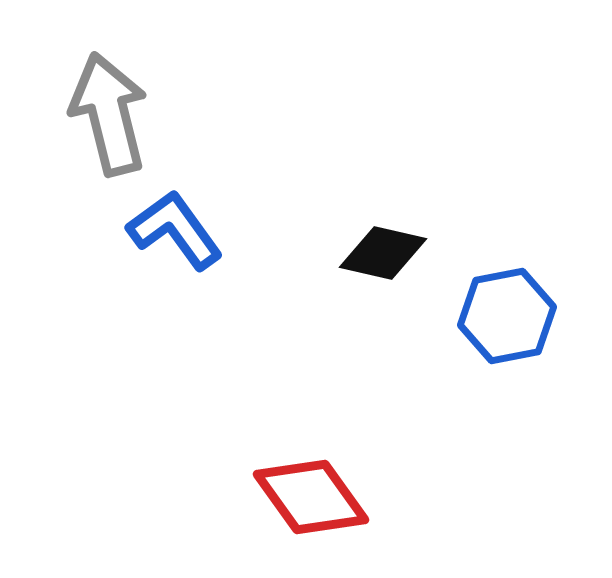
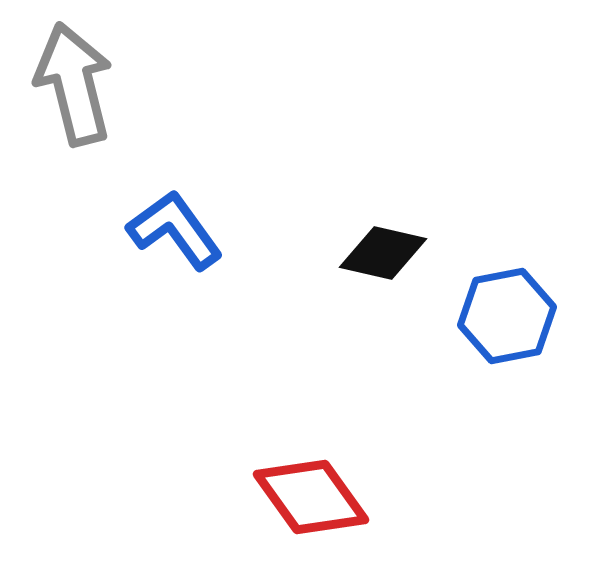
gray arrow: moved 35 px left, 30 px up
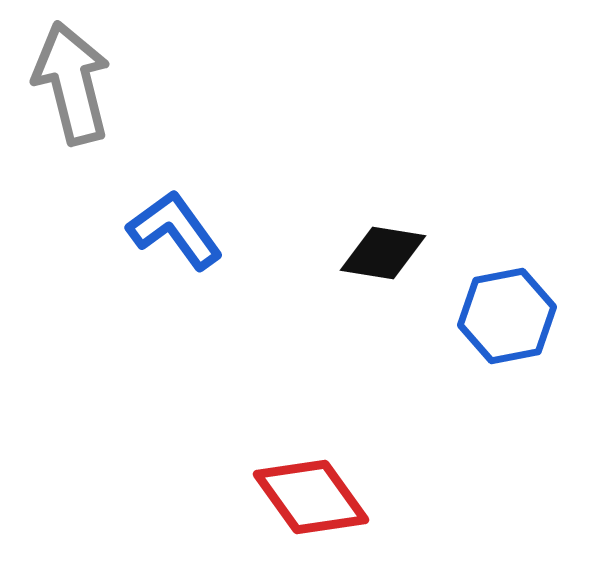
gray arrow: moved 2 px left, 1 px up
black diamond: rotated 4 degrees counterclockwise
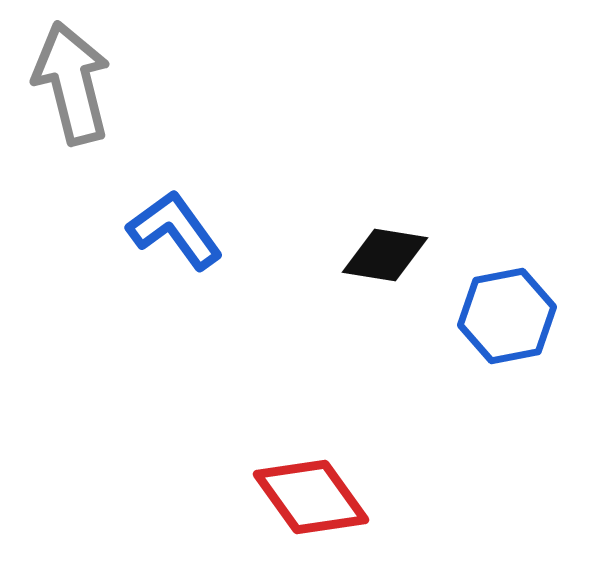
black diamond: moved 2 px right, 2 px down
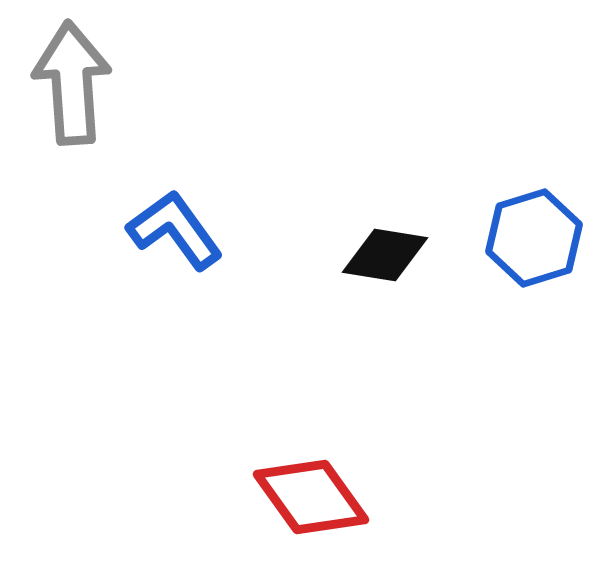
gray arrow: rotated 10 degrees clockwise
blue hexagon: moved 27 px right, 78 px up; rotated 6 degrees counterclockwise
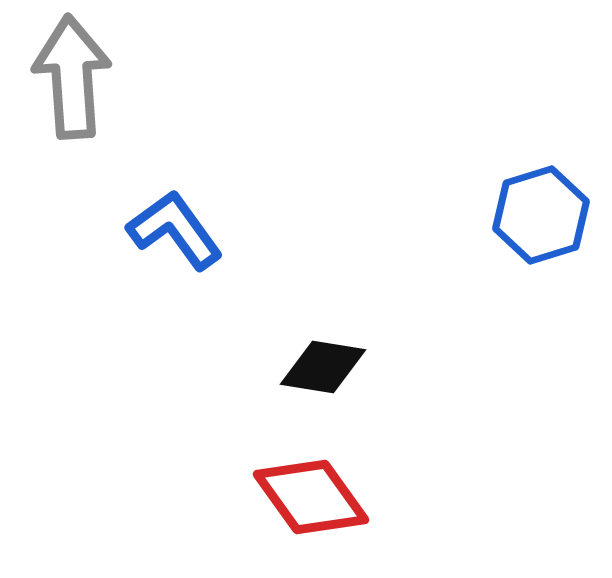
gray arrow: moved 6 px up
blue hexagon: moved 7 px right, 23 px up
black diamond: moved 62 px left, 112 px down
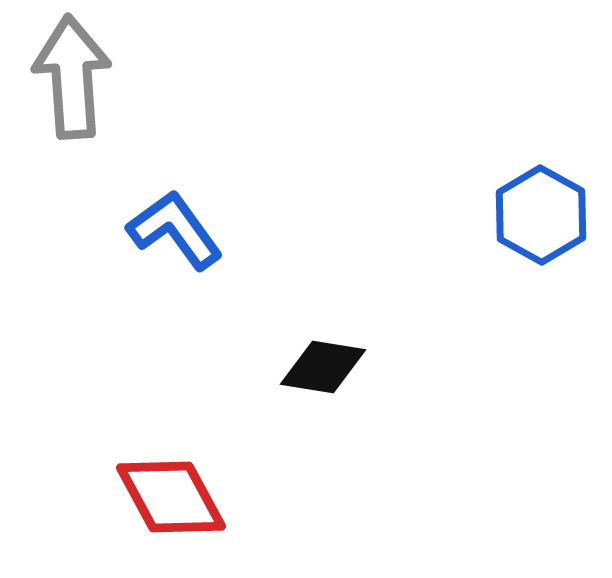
blue hexagon: rotated 14 degrees counterclockwise
red diamond: moved 140 px left; rotated 7 degrees clockwise
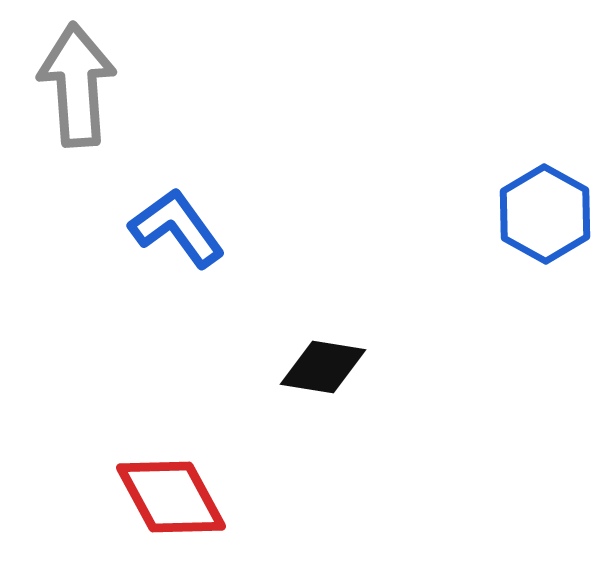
gray arrow: moved 5 px right, 8 px down
blue hexagon: moved 4 px right, 1 px up
blue L-shape: moved 2 px right, 2 px up
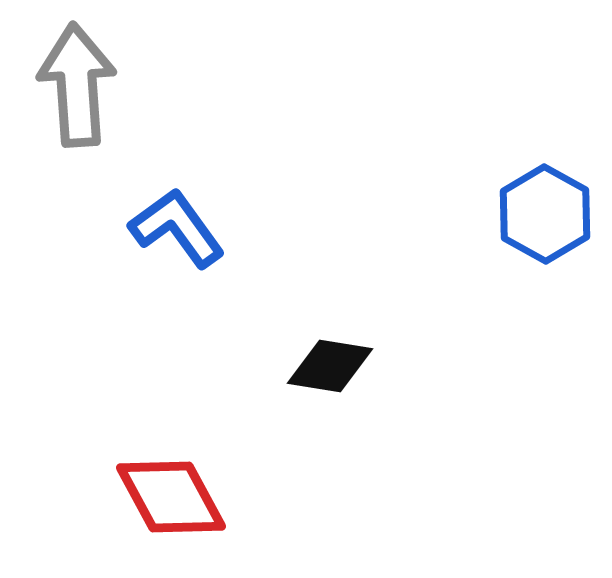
black diamond: moved 7 px right, 1 px up
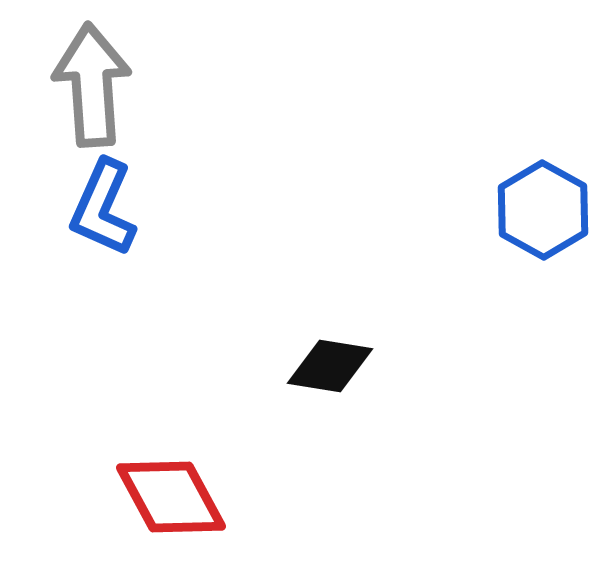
gray arrow: moved 15 px right
blue hexagon: moved 2 px left, 4 px up
blue L-shape: moved 74 px left, 20 px up; rotated 120 degrees counterclockwise
